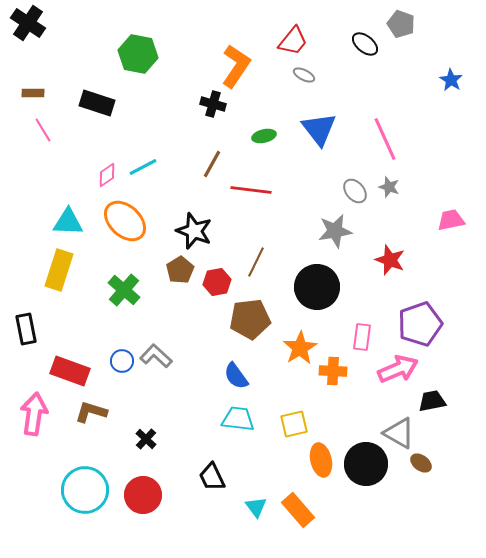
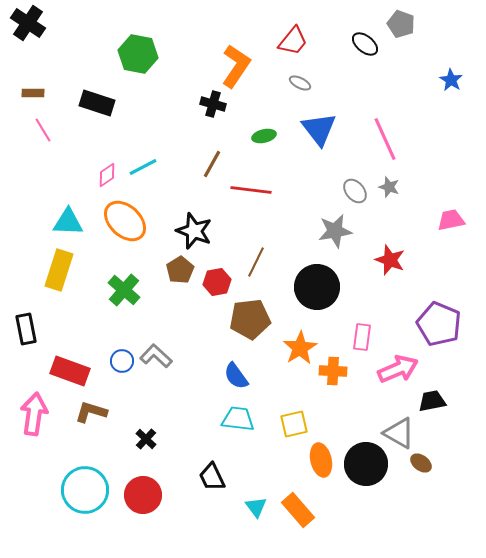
gray ellipse at (304, 75): moved 4 px left, 8 px down
purple pentagon at (420, 324): moved 19 px right; rotated 30 degrees counterclockwise
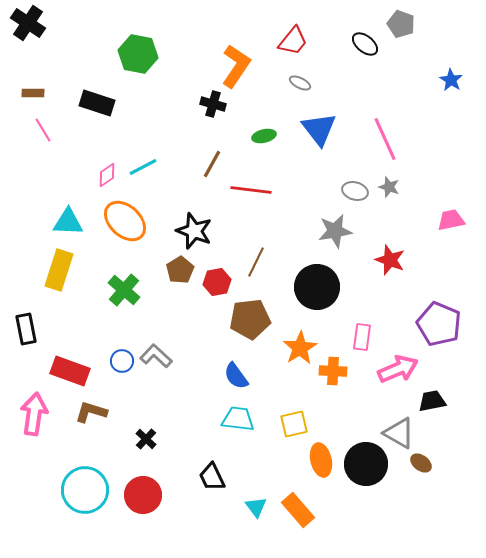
gray ellipse at (355, 191): rotated 35 degrees counterclockwise
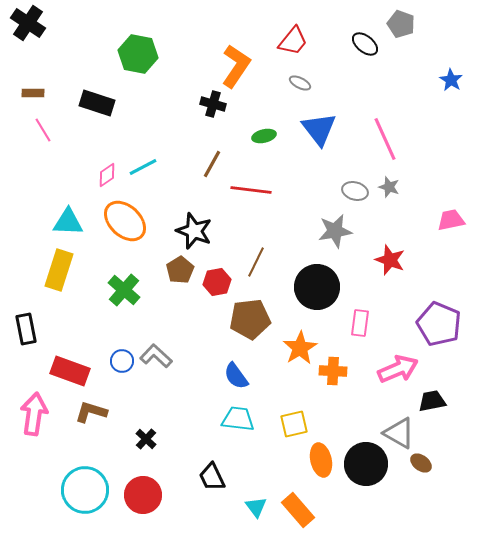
pink rectangle at (362, 337): moved 2 px left, 14 px up
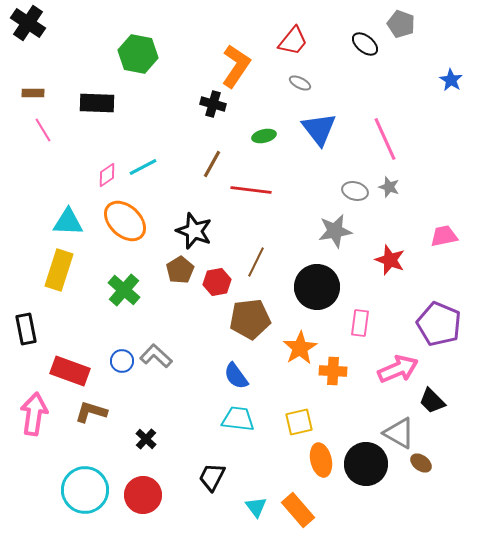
black rectangle at (97, 103): rotated 16 degrees counterclockwise
pink trapezoid at (451, 220): moved 7 px left, 16 px down
black trapezoid at (432, 401): rotated 124 degrees counterclockwise
yellow square at (294, 424): moved 5 px right, 2 px up
black trapezoid at (212, 477): rotated 52 degrees clockwise
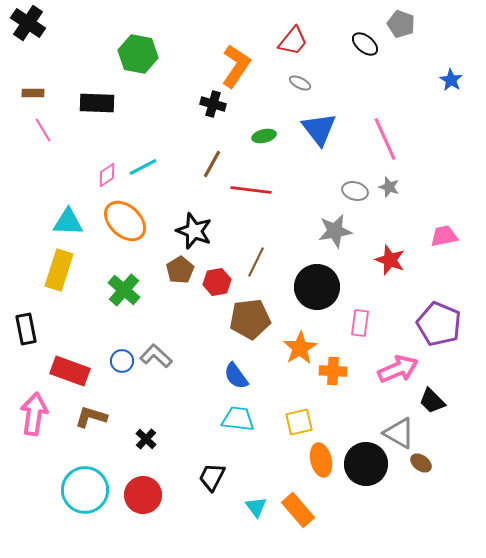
brown L-shape at (91, 412): moved 5 px down
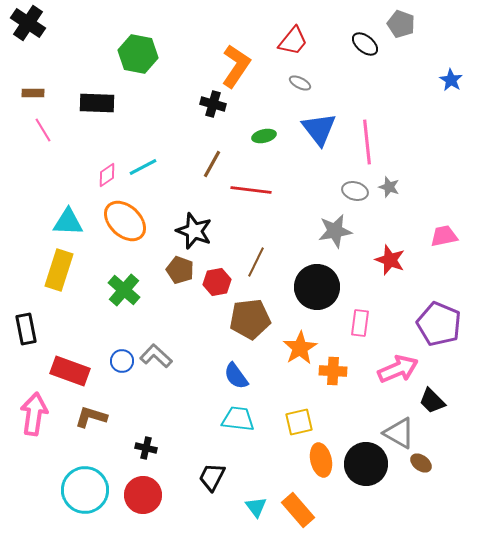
pink line at (385, 139): moved 18 px left, 3 px down; rotated 18 degrees clockwise
brown pentagon at (180, 270): rotated 20 degrees counterclockwise
black cross at (146, 439): moved 9 px down; rotated 30 degrees counterclockwise
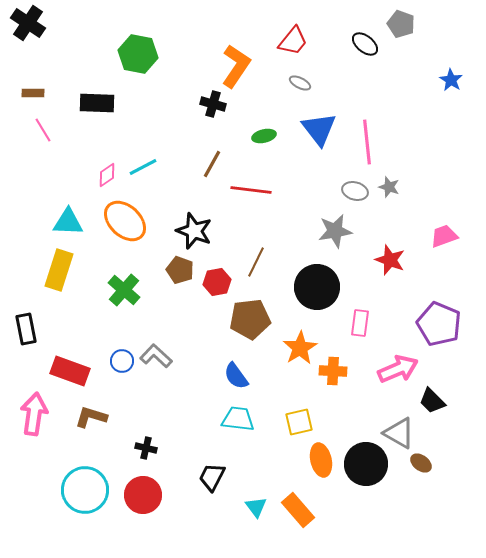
pink trapezoid at (444, 236): rotated 8 degrees counterclockwise
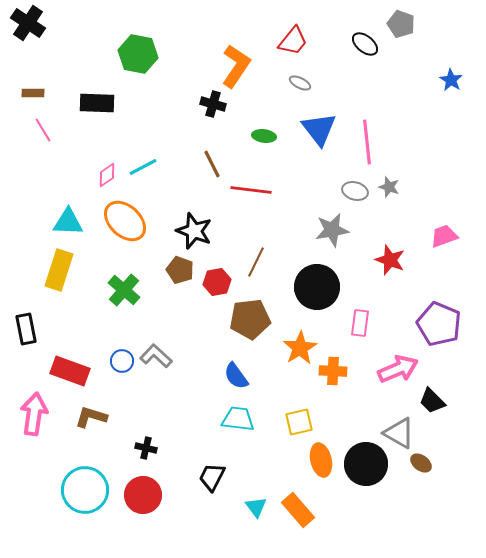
green ellipse at (264, 136): rotated 20 degrees clockwise
brown line at (212, 164): rotated 56 degrees counterclockwise
gray star at (335, 231): moved 3 px left, 1 px up
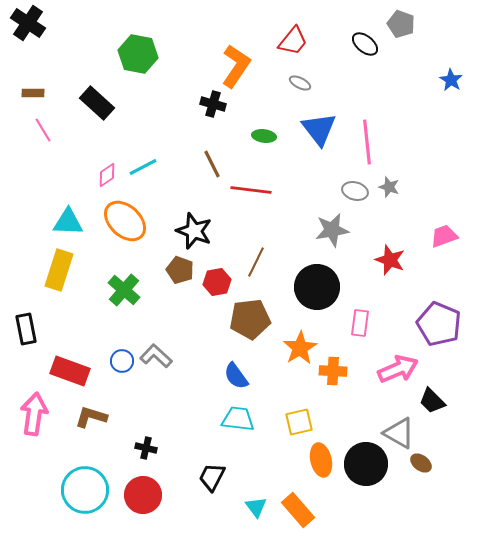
black rectangle at (97, 103): rotated 40 degrees clockwise
